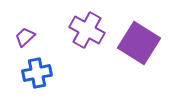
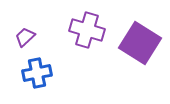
purple cross: rotated 12 degrees counterclockwise
purple square: moved 1 px right
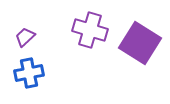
purple cross: moved 3 px right
blue cross: moved 8 px left
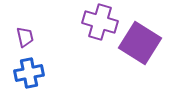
purple cross: moved 10 px right, 8 px up
purple trapezoid: rotated 120 degrees clockwise
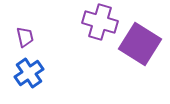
purple square: moved 1 px down
blue cross: rotated 24 degrees counterclockwise
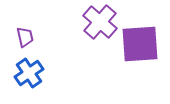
purple cross: rotated 24 degrees clockwise
purple square: rotated 36 degrees counterclockwise
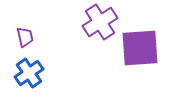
purple cross: rotated 16 degrees clockwise
purple square: moved 4 px down
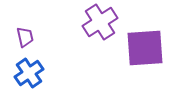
purple square: moved 5 px right
